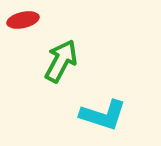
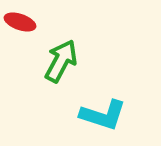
red ellipse: moved 3 px left, 2 px down; rotated 32 degrees clockwise
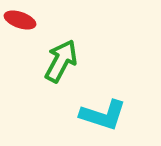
red ellipse: moved 2 px up
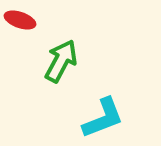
cyan L-shape: moved 3 px down; rotated 39 degrees counterclockwise
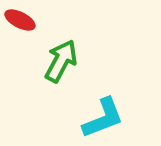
red ellipse: rotated 8 degrees clockwise
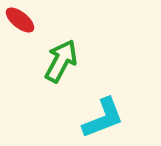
red ellipse: rotated 12 degrees clockwise
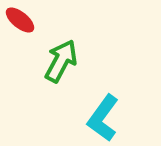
cyan L-shape: rotated 147 degrees clockwise
